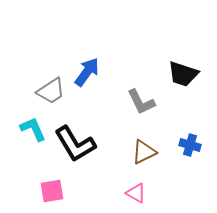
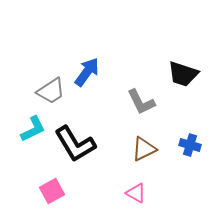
cyan L-shape: rotated 88 degrees clockwise
brown triangle: moved 3 px up
pink square: rotated 20 degrees counterclockwise
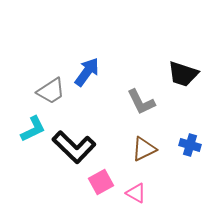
black L-shape: moved 1 px left, 3 px down; rotated 15 degrees counterclockwise
pink square: moved 49 px right, 9 px up
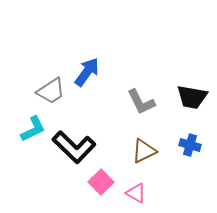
black trapezoid: moved 9 px right, 23 px down; rotated 8 degrees counterclockwise
brown triangle: moved 2 px down
pink square: rotated 15 degrees counterclockwise
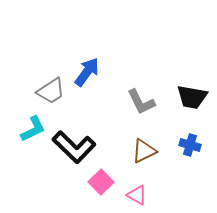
pink triangle: moved 1 px right, 2 px down
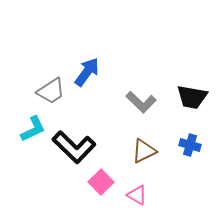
gray L-shape: rotated 20 degrees counterclockwise
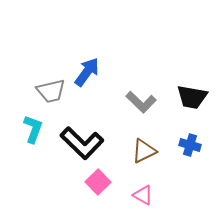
gray trapezoid: rotated 20 degrees clockwise
cyan L-shape: rotated 44 degrees counterclockwise
black L-shape: moved 8 px right, 4 px up
pink square: moved 3 px left
pink triangle: moved 6 px right
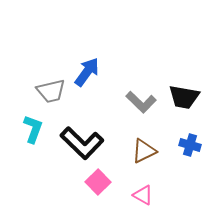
black trapezoid: moved 8 px left
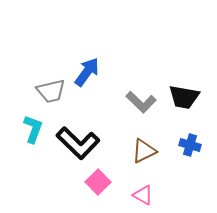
black L-shape: moved 4 px left
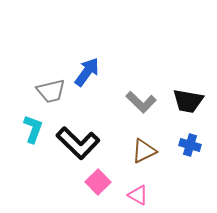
black trapezoid: moved 4 px right, 4 px down
pink triangle: moved 5 px left
